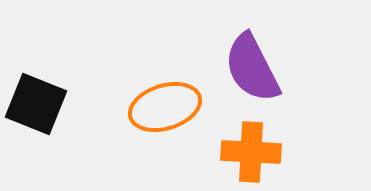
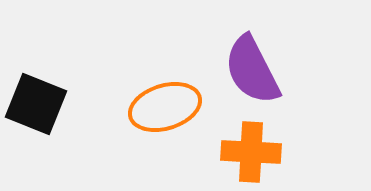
purple semicircle: moved 2 px down
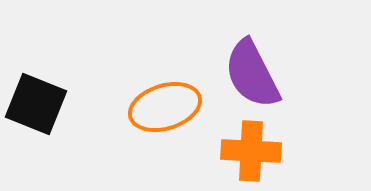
purple semicircle: moved 4 px down
orange cross: moved 1 px up
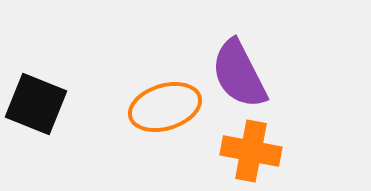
purple semicircle: moved 13 px left
orange cross: rotated 8 degrees clockwise
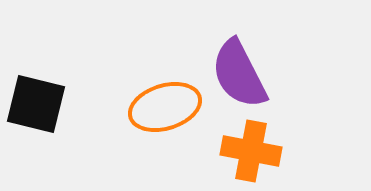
black square: rotated 8 degrees counterclockwise
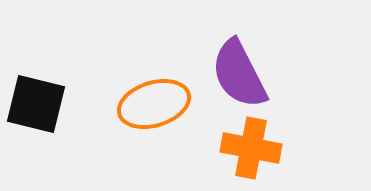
orange ellipse: moved 11 px left, 3 px up
orange cross: moved 3 px up
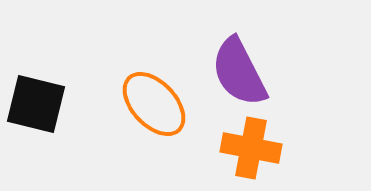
purple semicircle: moved 2 px up
orange ellipse: rotated 64 degrees clockwise
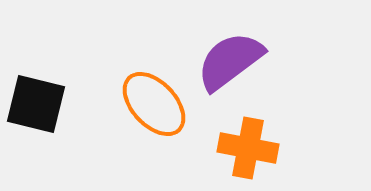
purple semicircle: moved 9 px left, 11 px up; rotated 80 degrees clockwise
orange cross: moved 3 px left
